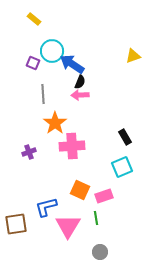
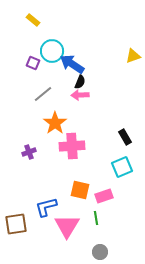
yellow rectangle: moved 1 px left, 1 px down
gray line: rotated 54 degrees clockwise
orange square: rotated 12 degrees counterclockwise
pink triangle: moved 1 px left
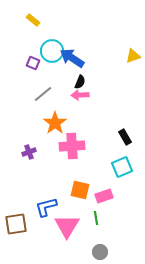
blue arrow: moved 6 px up
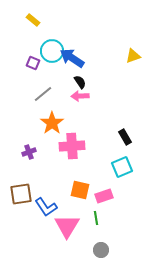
black semicircle: rotated 56 degrees counterclockwise
pink arrow: moved 1 px down
orange star: moved 3 px left
blue L-shape: rotated 110 degrees counterclockwise
brown square: moved 5 px right, 30 px up
gray circle: moved 1 px right, 2 px up
